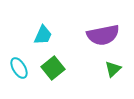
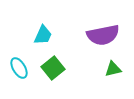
green triangle: rotated 30 degrees clockwise
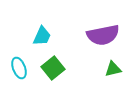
cyan trapezoid: moved 1 px left, 1 px down
cyan ellipse: rotated 10 degrees clockwise
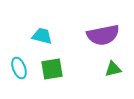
cyan trapezoid: rotated 100 degrees counterclockwise
green square: moved 1 px left, 1 px down; rotated 30 degrees clockwise
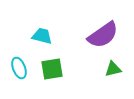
purple semicircle: rotated 24 degrees counterclockwise
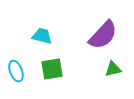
purple semicircle: rotated 12 degrees counterclockwise
cyan ellipse: moved 3 px left, 3 px down
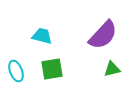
green triangle: moved 1 px left
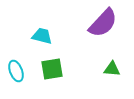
purple semicircle: moved 12 px up
green triangle: rotated 18 degrees clockwise
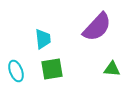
purple semicircle: moved 6 px left, 4 px down
cyan trapezoid: moved 1 px right, 3 px down; rotated 70 degrees clockwise
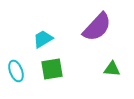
cyan trapezoid: rotated 115 degrees counterclockwise
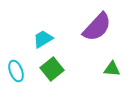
green square: rotated 30 degrees counterclockwise
